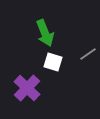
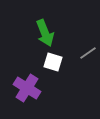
gray line: moved 1 px up
purple cross: rotated 12 degrees counterclockwise
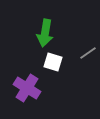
green arrow: rotated 32 degrees clockwise
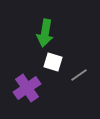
gray line: moved 9 px left, 22 px down
purple cross: rotated 24 degrees clockwise
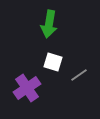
green arrow: moved 4 px right, 9 px up
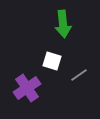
green arrow: moved 14 px right; rotated 16 degrees counterclockwise
white square: moved 1 px left, 1 px up
